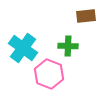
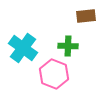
pink hexagon: moved 5 px right
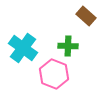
brown rectangle: rotated 48 degrees clockwise
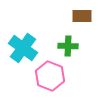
brown rectangle: moved 4 px left; rotated 42 degrees counterclockwise
pink hexagon: moved 4 px left, 2 px down
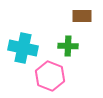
cyan cross: rotated 24 degrees counterclockwise
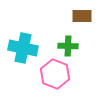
pink hexagon: moved 5 px right, 2 px up
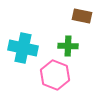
brown rectangle: rotated 12 degrees clockwise
pink hexagon: moved 1 px down
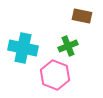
green cross: rotated 24 degrees counterclockwise
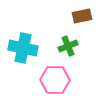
brown rectangle: rotated 24 degrees counterclockwise
pink hexagon: moved 5 px down; rotated 20 degrees counterclockwise
